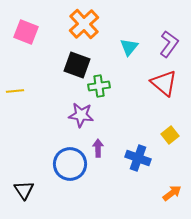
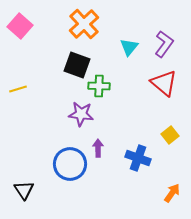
pink square: moved 6 px left, 6 px up; rotated 20 degrees clockwise
purple L-shape: moved 5 px left
green cross: rotated 10 degrees clockwise
yellow line: moved 3 px right, 2 px up; rotated 12 degrees counterclockwise
purple star: moved 1 px up
orange arrow: rotated 18 degrees counterclockwise
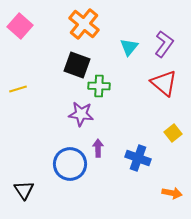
orange cross: rotated 8 degrees counterclockwise
yellow square: moved 3 px right, 2 px up
orange arrow: rotated 66 degrees clockwise
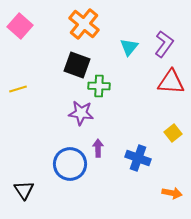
red triangle: moved 7 px right, 1 px up; rotated 36 degrees counterclockwise
purple star: moved 1 px up
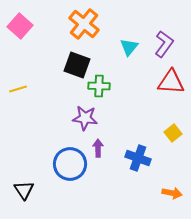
purple star: moved 4 px right, 5 px down
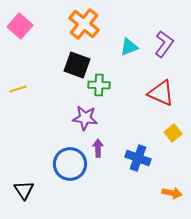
cyan triangle: rotated 30 degrees clockwise
red triangle: moved 10 px left, 11 px down; rotated 20 degrees clockwise
green cross: moved 1 px up
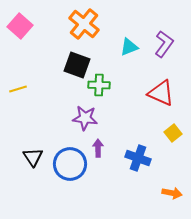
black triangle: moved 9 px right, 33 px up
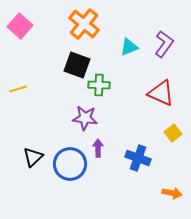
black triangle: rotated 20 degrees clockwise
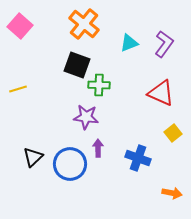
cyan triangle: moved 4 px up
purple star: moved 1 px right, 1 px up
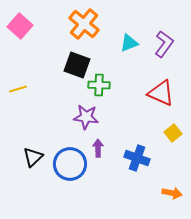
blue cross: moved 1 px left
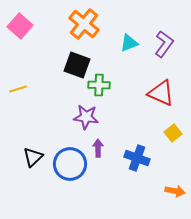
orange arrow: moved 3 px right, 2 px up
